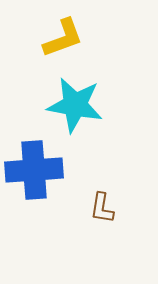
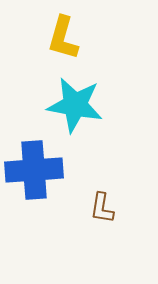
yellow L-shape: rotated 126 degrees clockwise
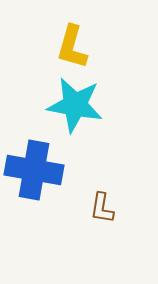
yellow L-shape: moved 9 px right, 9 px down
blue cross: rotated 14 degrees clockwise
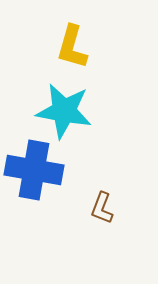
cyan star: moved 11 px left, 6 px down
brown L-shape: rotated 12 degrees clockwise
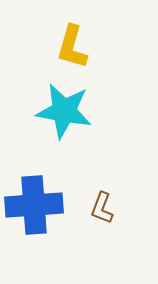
blue cross: moved 35 px down; rotated 14 degrees counterclockwise
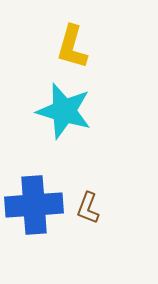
cyan star: rotated 6 degrees clockwise
brown L-shape: moved 14 px left
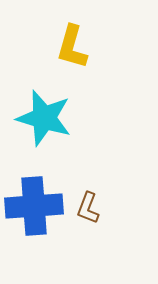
cyan star: moved 20 px left, 7 px down
blue cross: moved 1 px down
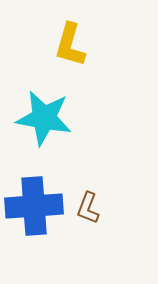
yellow L-shape: moved 2 px left, 2 px up
cyan star: rotated 6 degrees counterclockwise
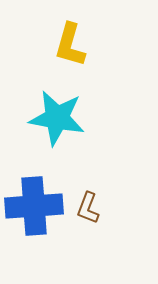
cyan star: moved 13 px right
